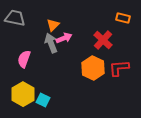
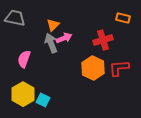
red cross: rotated 30 degrees clockwise
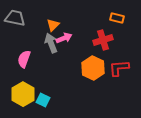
orange rectangle: moved 6 px left
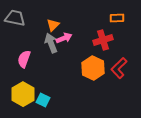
orange rectangle: rotated 16 degrees counterclockwise
red L-shape: rotated 40 degrees counterclockwise
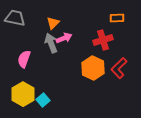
orange triangle: moved 2 px up
cyan square: rotated 24 degrees clockwise
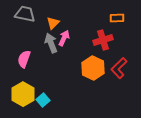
gray trapezoid: moved 10 px right, 4 px up
pink arrow: rotated 42 degrees counterclockwise
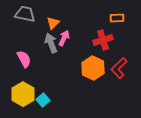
pink semicircle: rotated 132 degrees clockwise
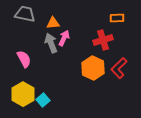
orange triangle: rotated 40 degrees clockwise
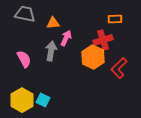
orange rectangle: moved 2 px left, 1 px down
pink arrow: moved 2 px right
gray arrow: moved 8 px down; rotated 30 degrees clockwise
orange hexagon: moved 11 px up
yellow hexagon: moved 1 px left, 6 px down
cyan square: rotated 24 degrees counterclockwise
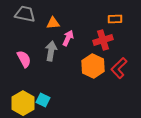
pink arrow: moved 2 px right
orange hexagon: moved 9 px down
yellow hexagon: moved 1 px right, 3 px down
